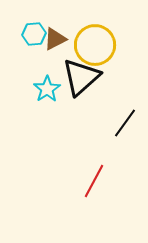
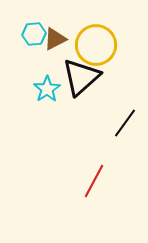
yellow circle: moved 1 px right
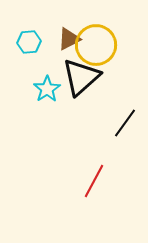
cyan hexagon: moved 5 px left, 8 px down
brown triangle: moved 14 px right
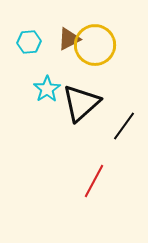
yellow circle: moved 1 px left
black triangle: moved 26 px down
black line: moved 1 px left, 3 px down
